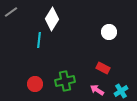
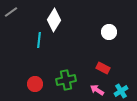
white diamond: moved 2 px right, 1 px down
green cross: moved 1 px right, 1 px up
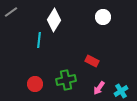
white circle: moved 6 px left, 15 px up
red rectangle: moved 11 px left, 7 px up
pink arrow: moved 2 px right, 2 px up; rotated 88 degrees counterclockwise
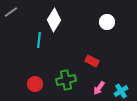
white circle: moved 4 px right, 5 px down
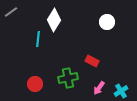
cyan line: moved 1 px left, 1 px up
green cross: moved 2 px right, 2 px up
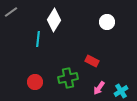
red circle: moved 2 px up
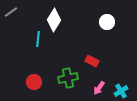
red circle: moved 1 px left
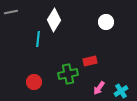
gray line: rotated 24 degrees clockwise
white circle: moved 1 px left
red rectangle: moved 2 px left; rotated 40 degrees counterclockwise
green cross: moved 4 px up
